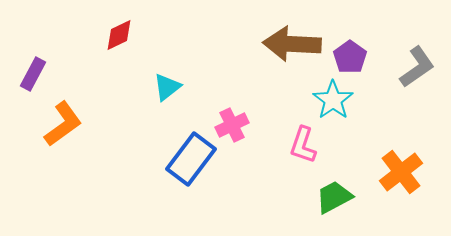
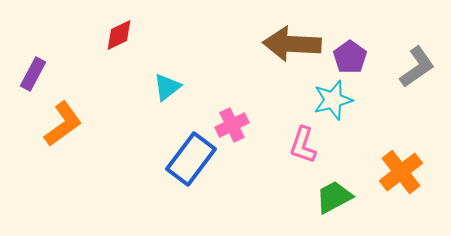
cyan star: rotated 21 degrees clockwise
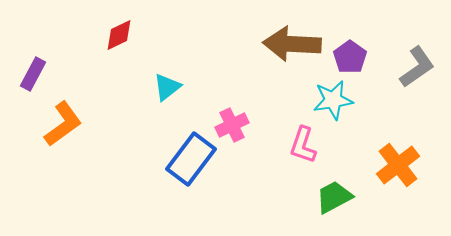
cyan star: rotated 6 degrees clockwise
orange cross: moved 3 px left, 7 px up
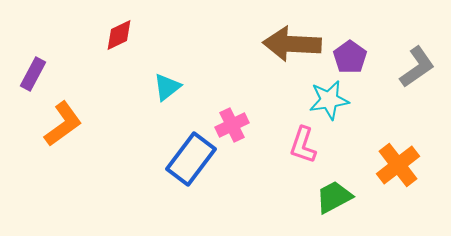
cyan star: moved 4 px left
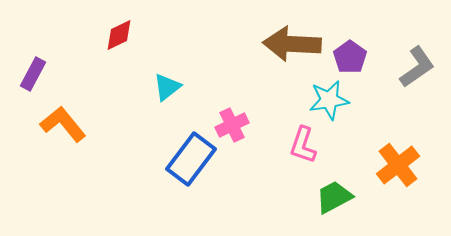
orange L-shape: rotated 93 degrees counterclockwise
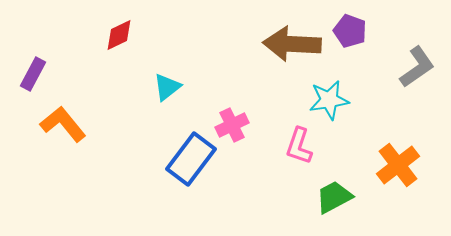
purple pentagon: moved 26 px up; rotated 16 degrees counterclockwise
pink L-shape: moved 4 px left, 1 px down
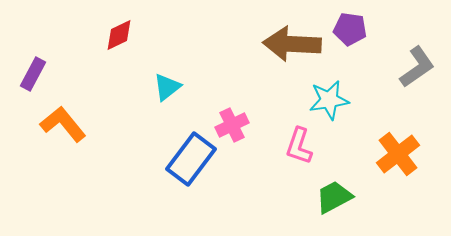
purple pentagon: moved 2 px up; rotated 12 degrees counterclockwise
orange cross: moved 11 px up
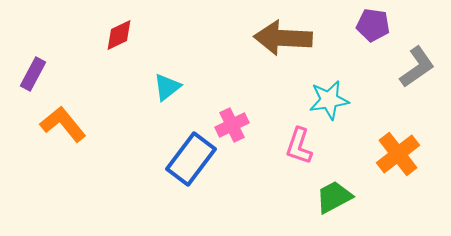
purple pentagon: moved 23 px right, 4 px up
brown arrow: moved 9 px left, 6 px up
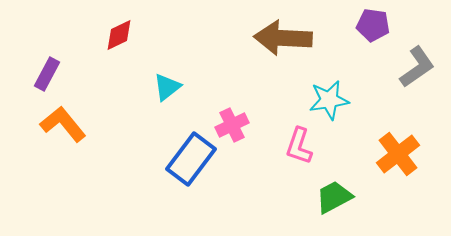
purple rectangle: moved 14 px right
